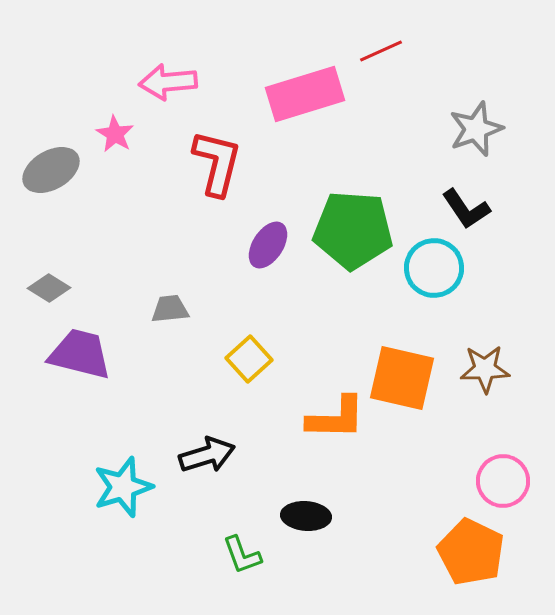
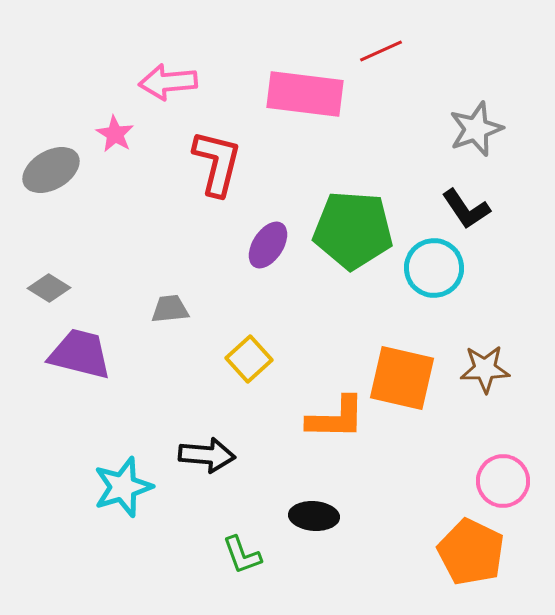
pink rectangle: rotated 24 degrees clockwise
black arrow: rotated 22 degrees clockwise
black ellipse: moved 8 px right
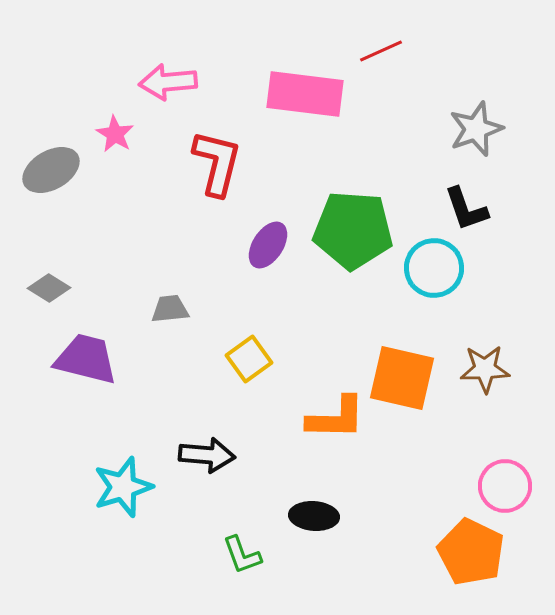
black L-shape: rotated 15 degrees clockwise
purple trapezoid: moved 6 px right, 5 px down
yellow square: rotated 6 degrees clockwise
pink circle: moved 2 px right, 5 px down
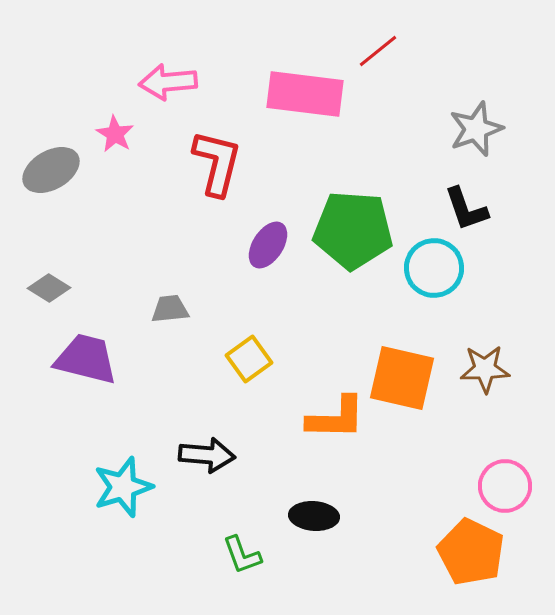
red line: moved 3 px left; rotated 15 degrees counterclockwise
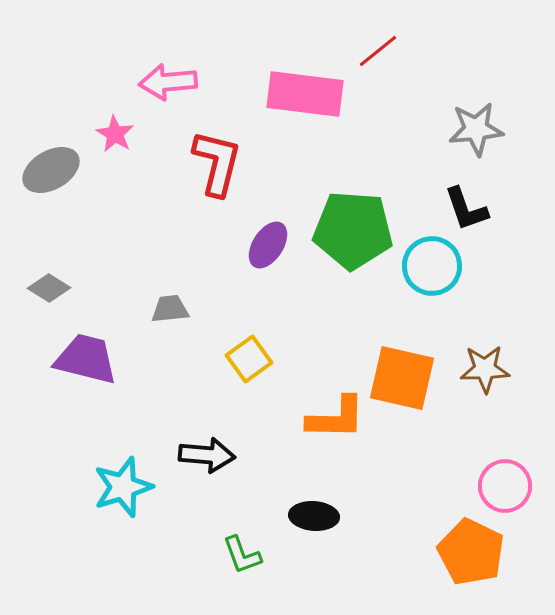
gray star: rotated 14 degrees clockwise
cyan circle: moved 2 px left, 2 px up
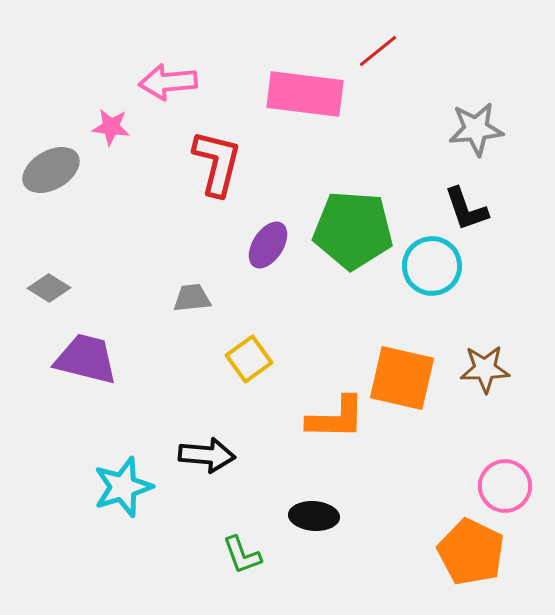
pink star: moved 4 px left, 7 px up; rotated 24 degrees counterclockwise
gray trapezoid: moved 22 px right, 11 px up
